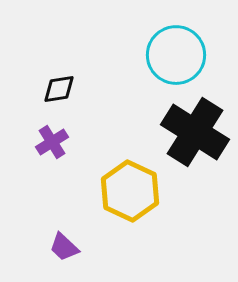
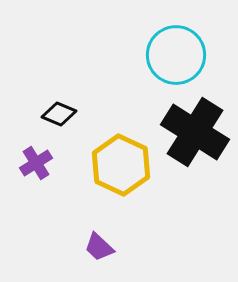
black diamond: moved 25 px down; rotated 32 degrees clockwise
purple cross: moved 16 px left, 21 px down
yellow hexagon: moved 9 px left, 26 px up
purple trapezoid: moved 35 px right
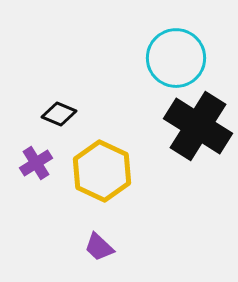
cyan circle: moved 3 px down
black cross: moved 3 px right, 6 px up
yellow hexagon: moved 19 px left, 6 px down
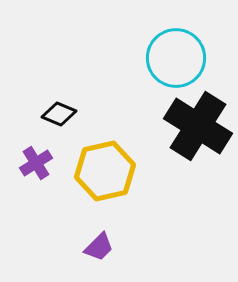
yellow hexagon: moved 3 px right; rotated 22 degrees clockwise
purple trapezoid: rotated 88 degrees counterclockwise
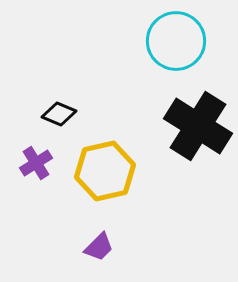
cyan circle: moved 17 px up
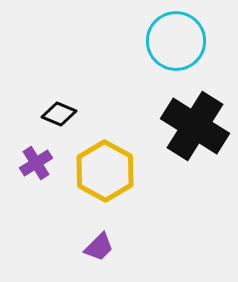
black cross: moved 3 px left
yellow hexagon: rotated 18 degrees counterclockwise
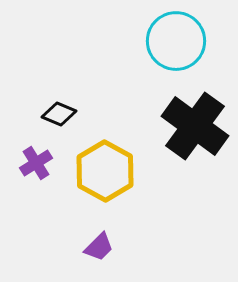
black cross: rotated 4 degrees clockwise
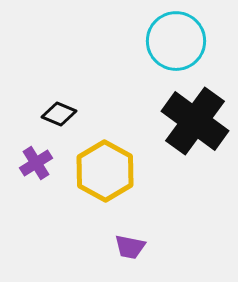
black cross: moved 5 px up
purple trapezoid: moved 31 px right; rotated 56 degrees clockwise
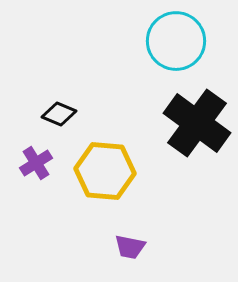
black cross: moved 2 px right, 2 px down
yellow hexagon: rotated 24 degrees counterclockwise
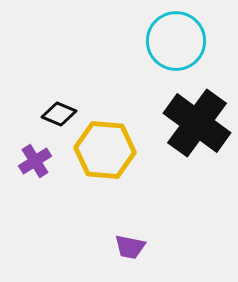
purple cross: moved 1 px left, 2 px up
yellow hexagon: moved 21 px up
